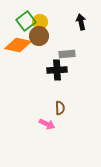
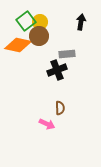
black arrow: rotated 21 degrees clockwise
black cross: rotated 18 degrees counterclockwise
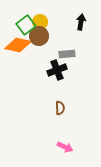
green square: moved 4 px down
pink arrow: moved 18 px right, 23 px down
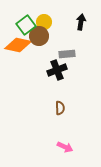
yellow circle: moved 4 px right
